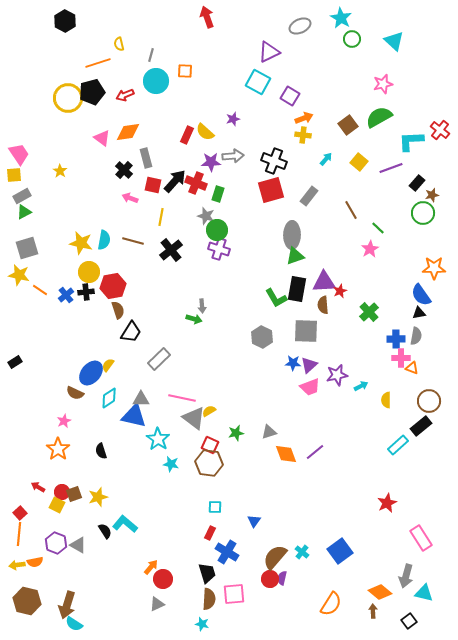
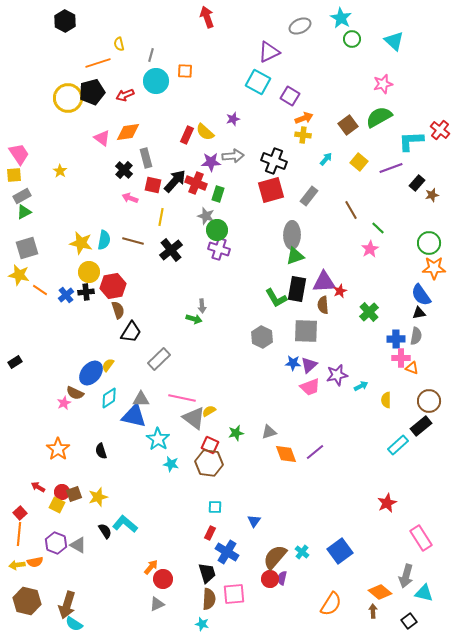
green circle at (423, 213): moved 6 px right, 30 px down
pink star at (64, 421): moved 18 px up
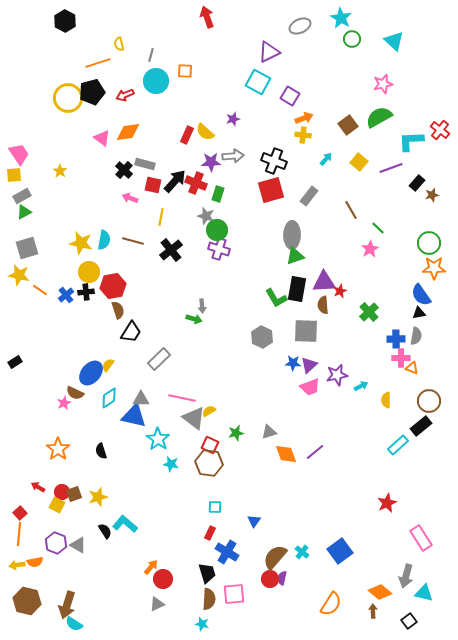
gray rectangle at (146, 158): moved 1 px left, 6 px down; rotated 60 degrees counterclockwise
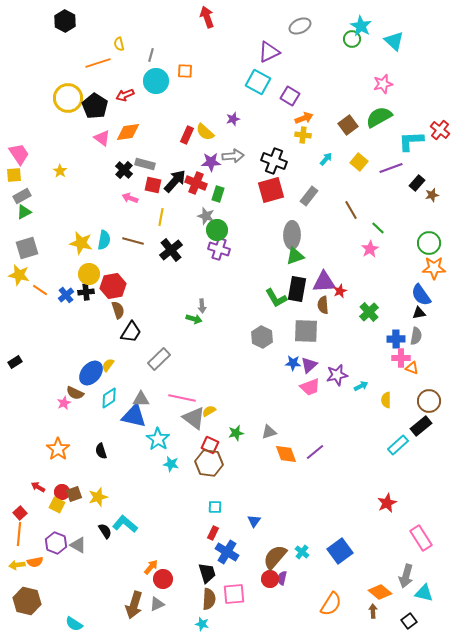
cyan star at (341, 18): moved 20 px right, 8 px down
black pentagon at (92, 92): moved 3 px right, 14 px down; rotated 25 degrees counterclockwise
yellow circle at (89, 272): moved 2 px down
red rectangle at (210, 533): moved 3 px right
brown arrow at (67, 605): moved 67 px right
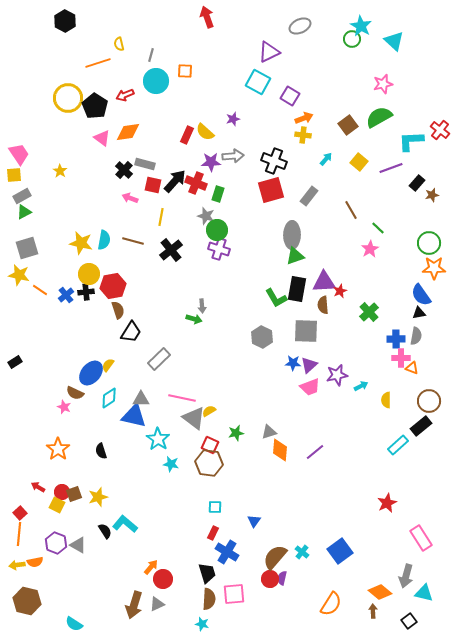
pink star at (64, 403): moved 4 px down; rotated 24 degrees counterclockwise
orange diamond at (286, 454): moved 6 px left, 4 px up; rotated 25 degrees clockwise
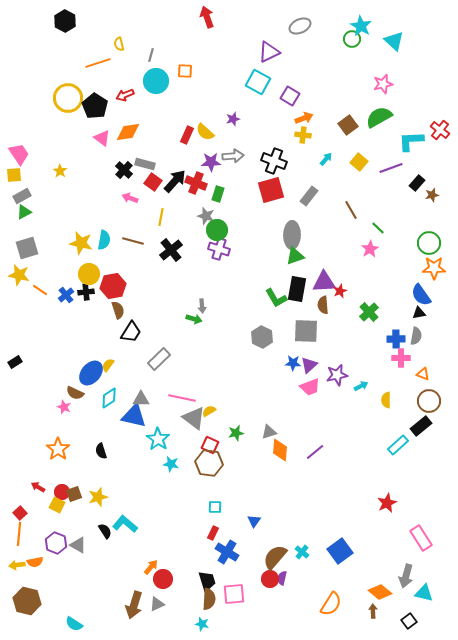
red square at (153, 185): moved 3 px up; rotated 24 degrees clockwise
orange triangle at (412, 368): moved 11 px right, 6 px down
black trapezoid at (207, 573): moved 8 px down
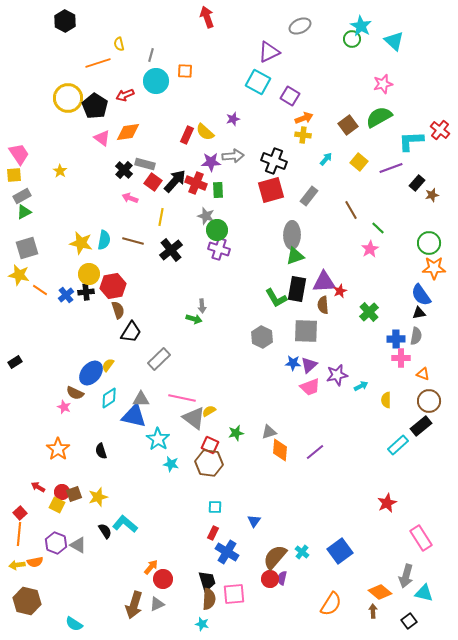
green rectangle at (218, 194): moved 4 px up; rotated 21 degrees counterclockwise
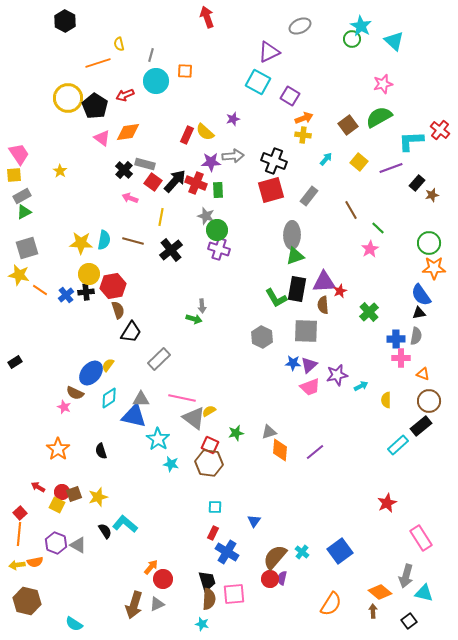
yellow star at (81, 243): rotated 10 degrees counterclockwise
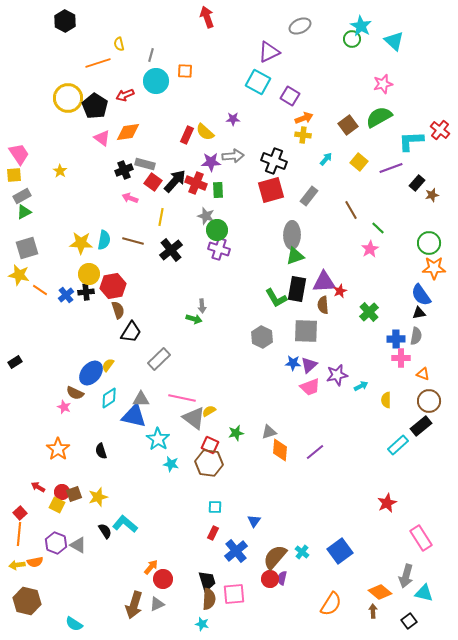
purple star at (233, 119): rotated 16 degrees clockwise
black cross at (124, 170): rotated 24 degrees clockwise
blue cross at (227, 552): moved 9 px right, 1 px up; rotated 20 degrees clockwise
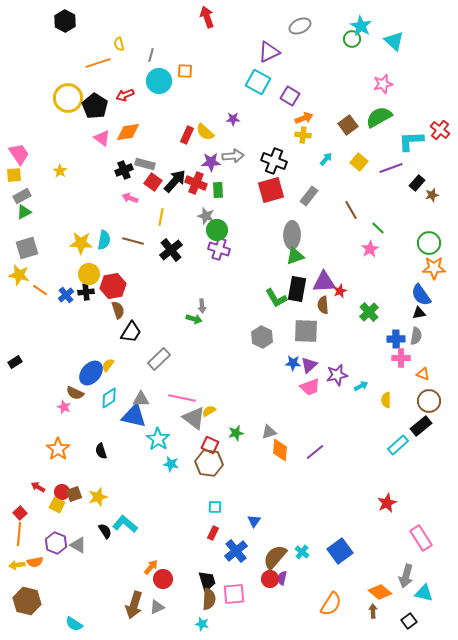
cyan circle at (156, 81): moved 3 px right
gray triangle at (157, 604): moved 3 px down
